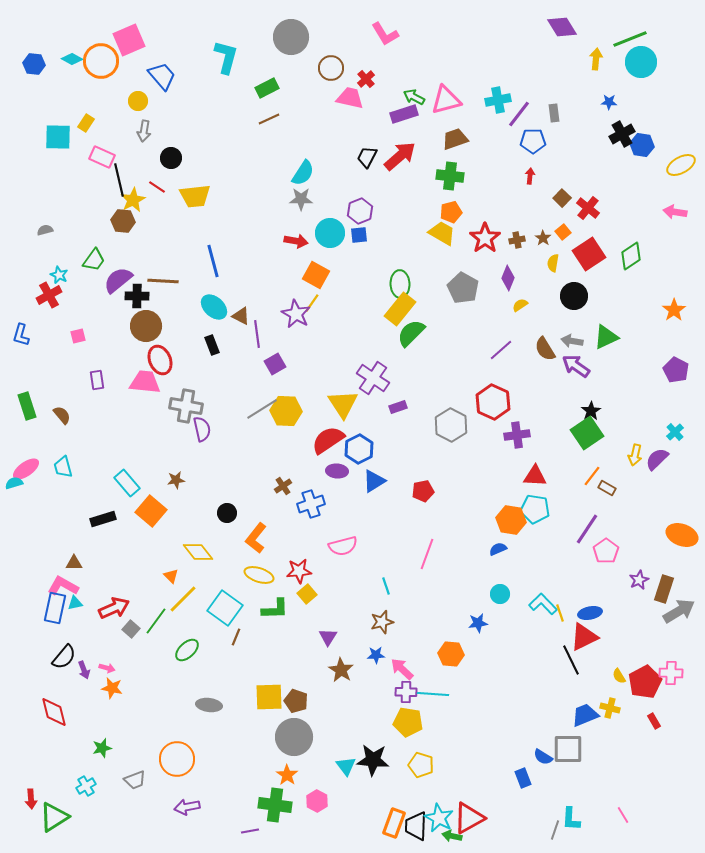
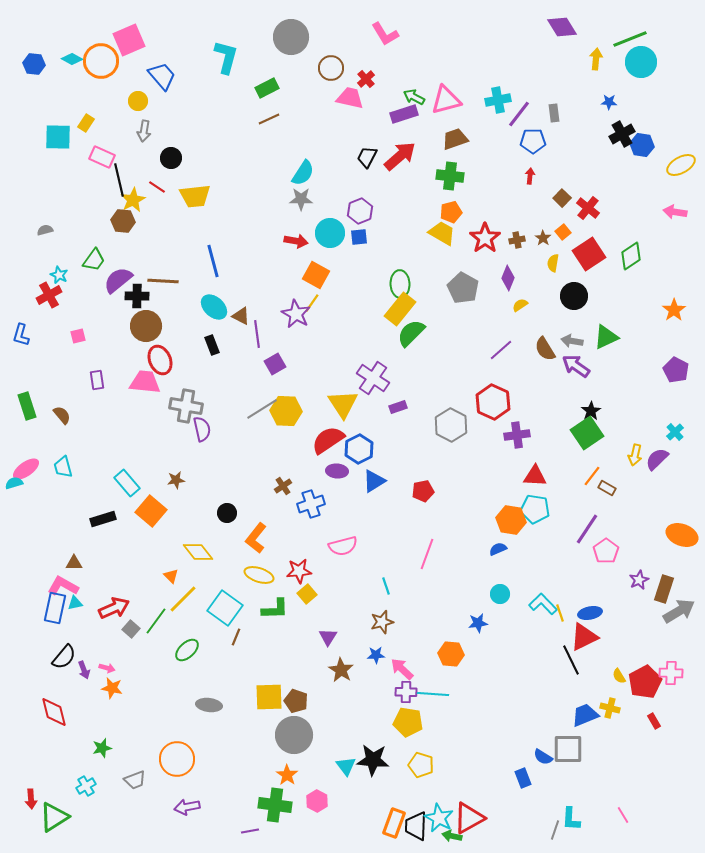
blue square at (359, 235): moved 2 px down
gray circle at (294, 737): moved 2 px up
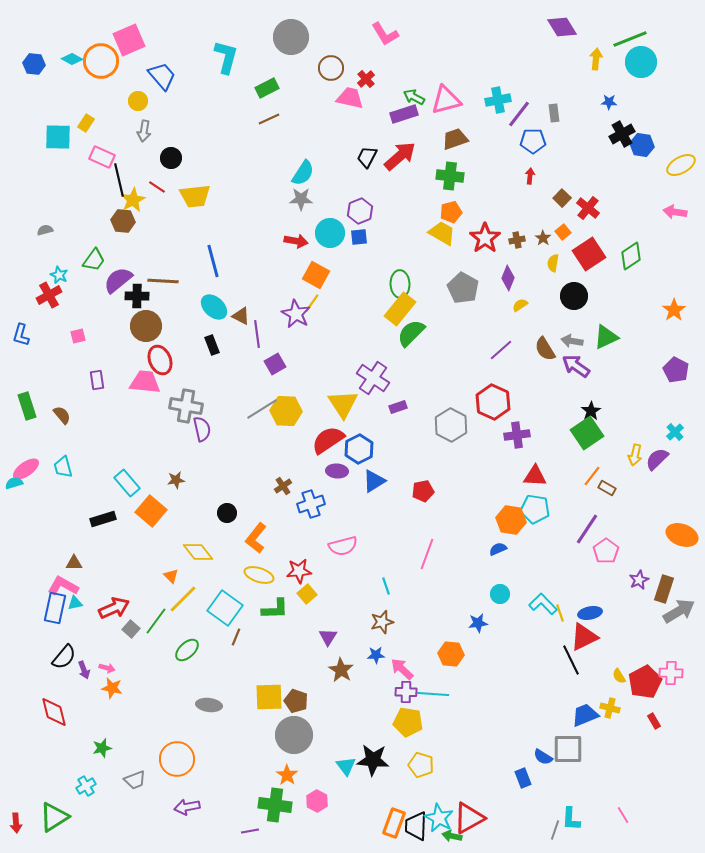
red arrow at (31, 799): moved 15 px left, 24 px down
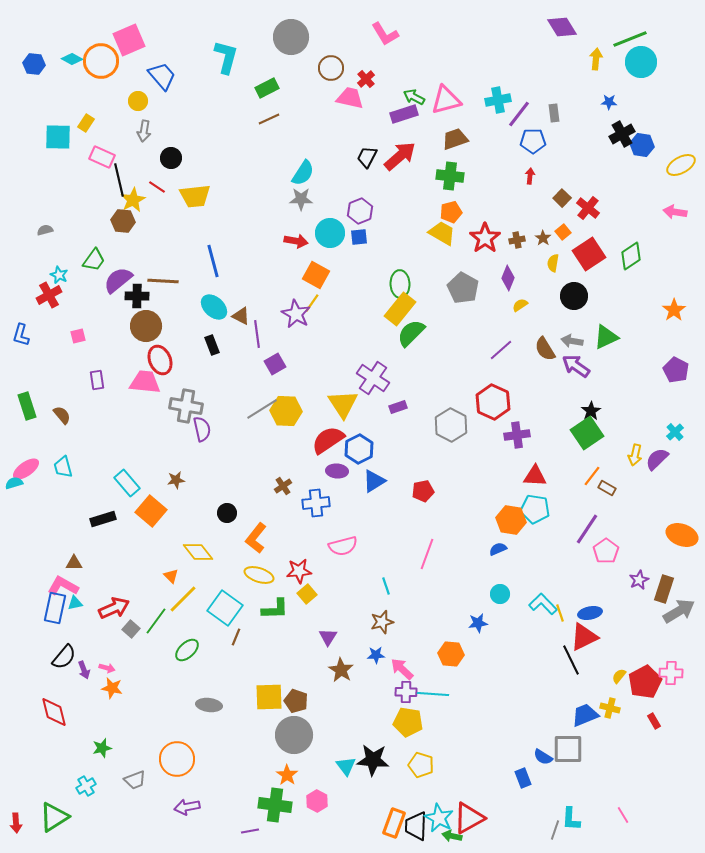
blue cross at (311, 504): moved 5 px right, 1 px up; rotated 12 degrees clockwise
yellow semicircle at (619, 676): rotated 70 degrees clockwise
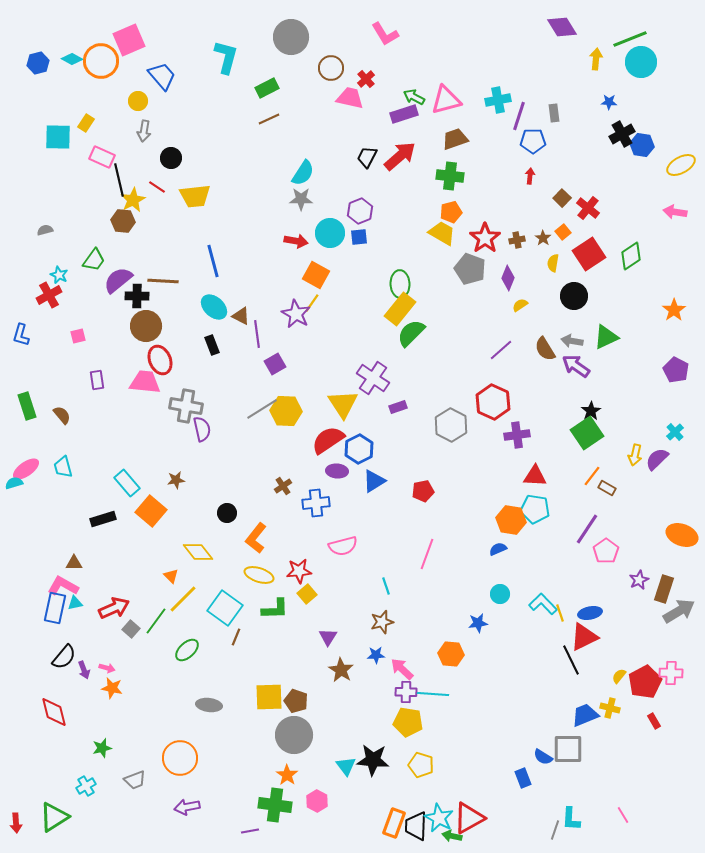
blue hexagon at (34, 64): moved 4 px right, 1 px up; rotated 20 degrees counterclockwise
purple line at (519, 114): moved 2 px down; rotated 20 degrees counterclockwise
gray pentagon at (463, 288): moved 7 px right, 19 px up; rotated 8 degrees counterclockwise
orange circle at (177, 759): moved 3 px right, 1 px up
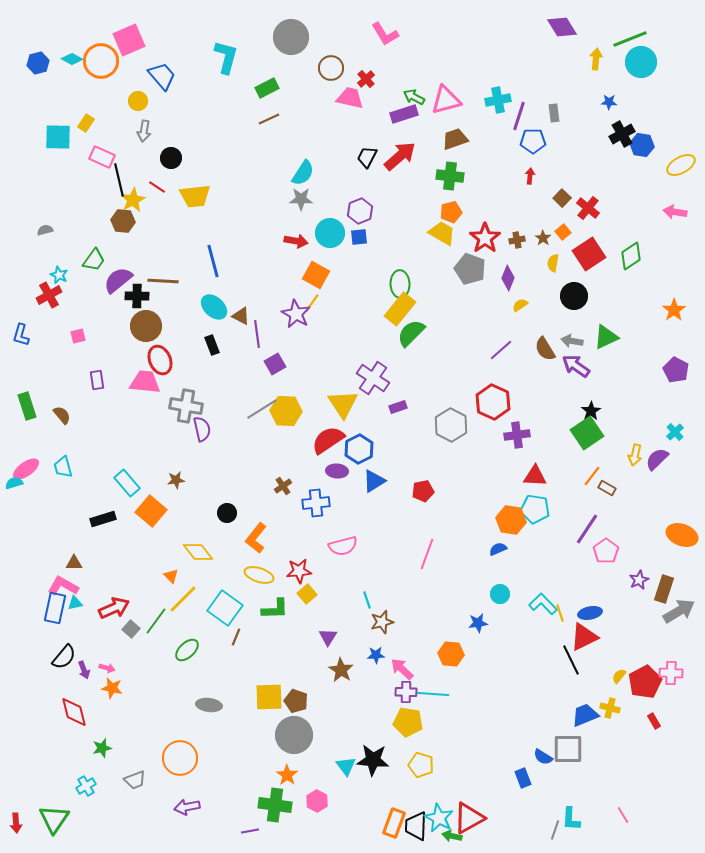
cyan line at (386, 586): moved 19 px left, 14 px down
red diamond at (54, 712): moved 20 px right
green triangle at (54, 817): moved 2 px down; rotated 24 degrees counterclockwise
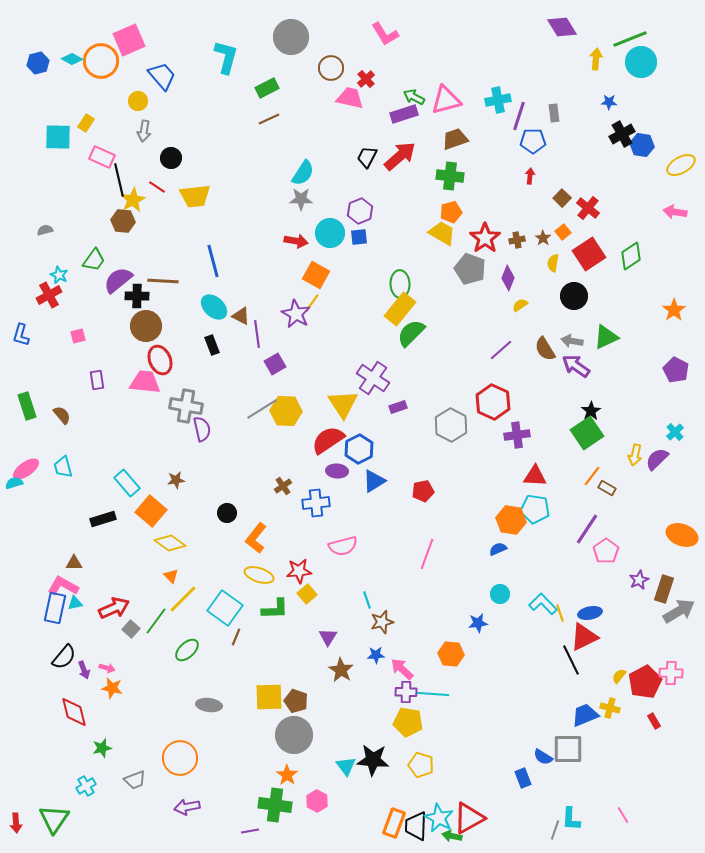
yellow diamond at (198, 552): moved 28 px left, 9 px up; rotated 16 degrees counterclockwise
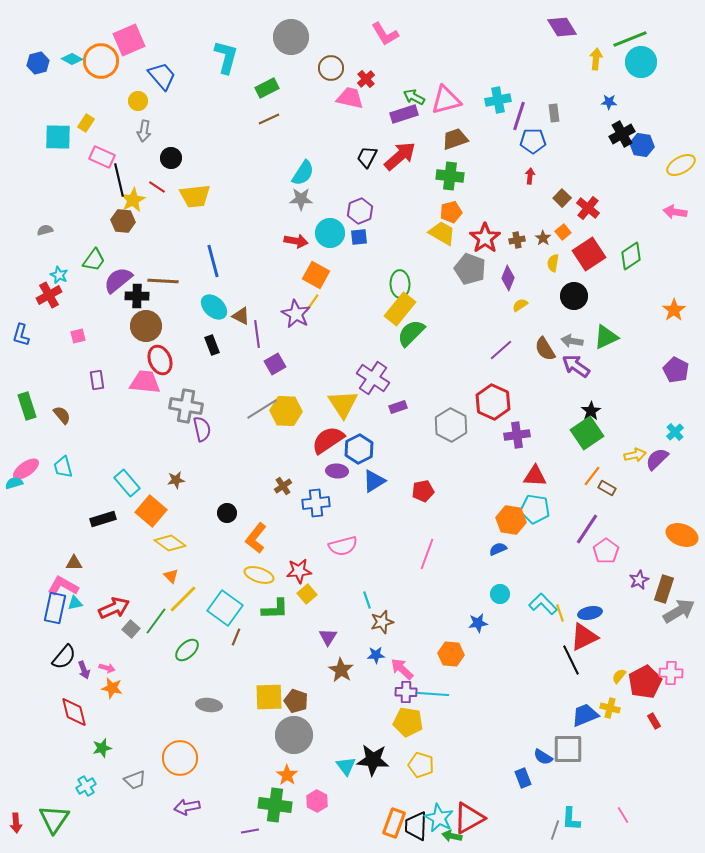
yellow arrow at (635, 455): rotated 115 degrees counterclockwise
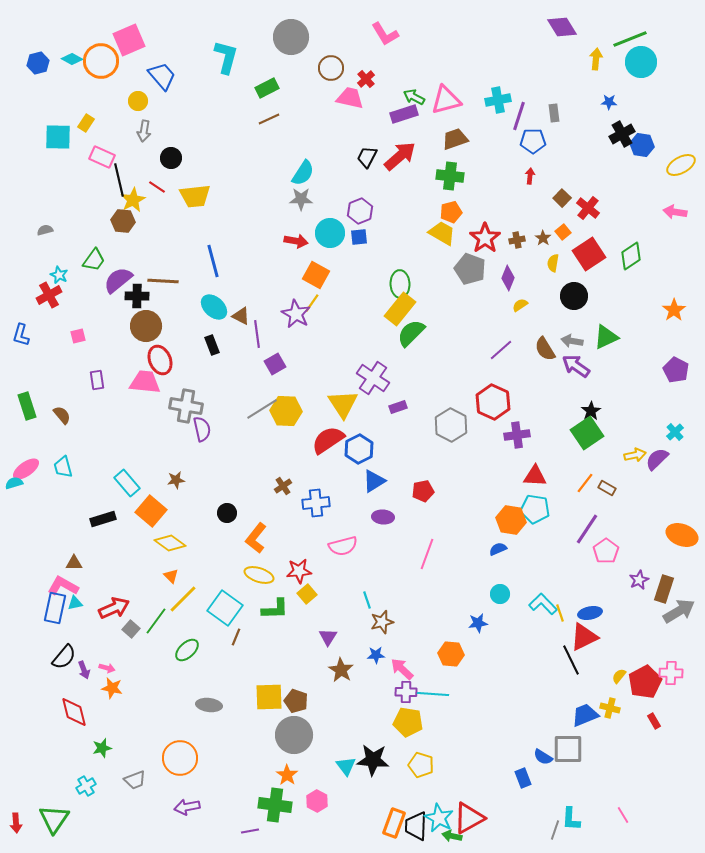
purple ellipse at (337, 471): moved 46 px right, 46 px down
orange line at (592, 476): moved 7 px left, 7 px down
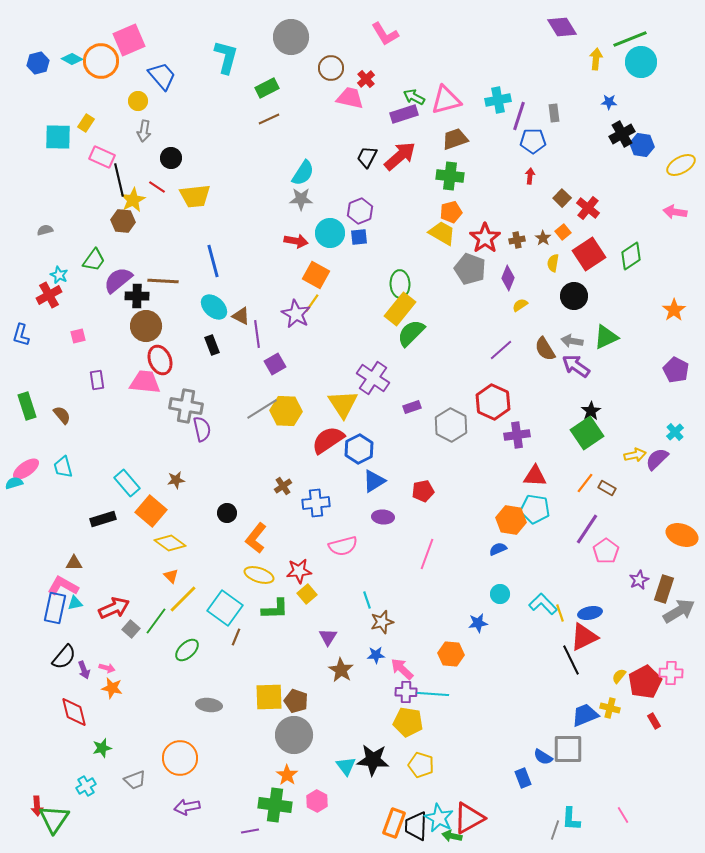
purple rectangle at (398, 407): moved 14 px right
red arrow at (16, 823): moved 21 px right, 17 px up
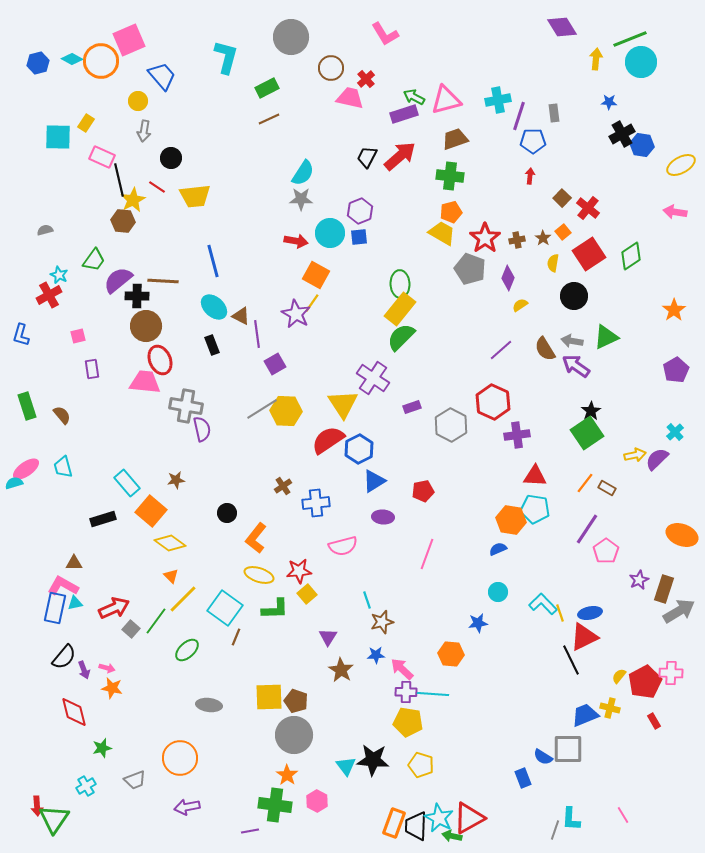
green semicircle at (411, 333): moved 10 px left, 4 px down
purple pentagon at (676, 370): rotated 15 degrees clockwise
purple rectangle at (97, 380): moved 5 px left, 11 px up
cyan circle at (500, 594): moved 2 px left, 2 px up
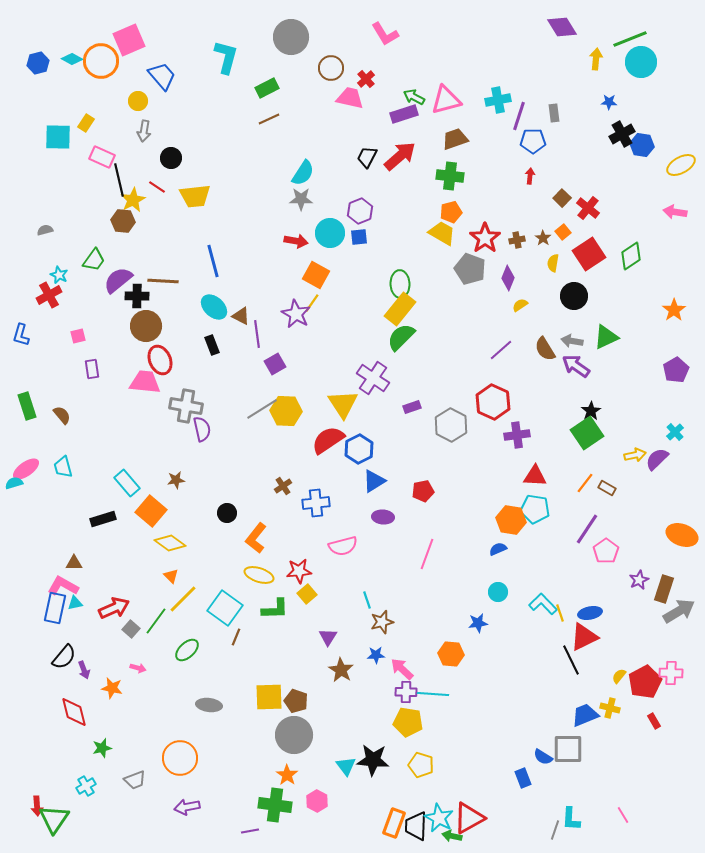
pink arrow at (107, 668): moved 31 px right
